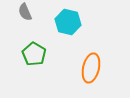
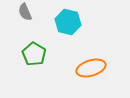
orange ellipse: rotated 60 degrees clockwise
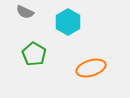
gray semicircle: rotated 42 degrees counterclockwise
cyan hexagon: rotated 15 degrees clockwise
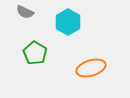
green pentagon: moved 1 px right, 1 px up
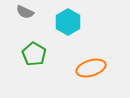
green pentagon: moved 1 px left, 1 px down
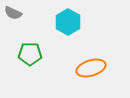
gray semicircle: moved 12 px left, 1 px down
green pentagon: moved 4 px left; rotated 30 degrees counterclockwise
